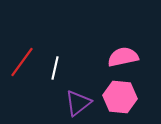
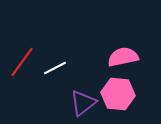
white line: rotated 50 degrees clockwise
pink hexagon: moved 2 px left, 3 px up
purple triangle: moved 5 px right
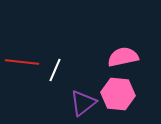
red line: rotated 60 degrees clockwise
white line: moved 2 px down; rotated 40 degrees counterclockwise
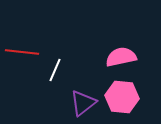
pink semicircle: moved 2 px left
red line: moved 10 px up
pink hexagon: moved 4 px right, 3 px down
